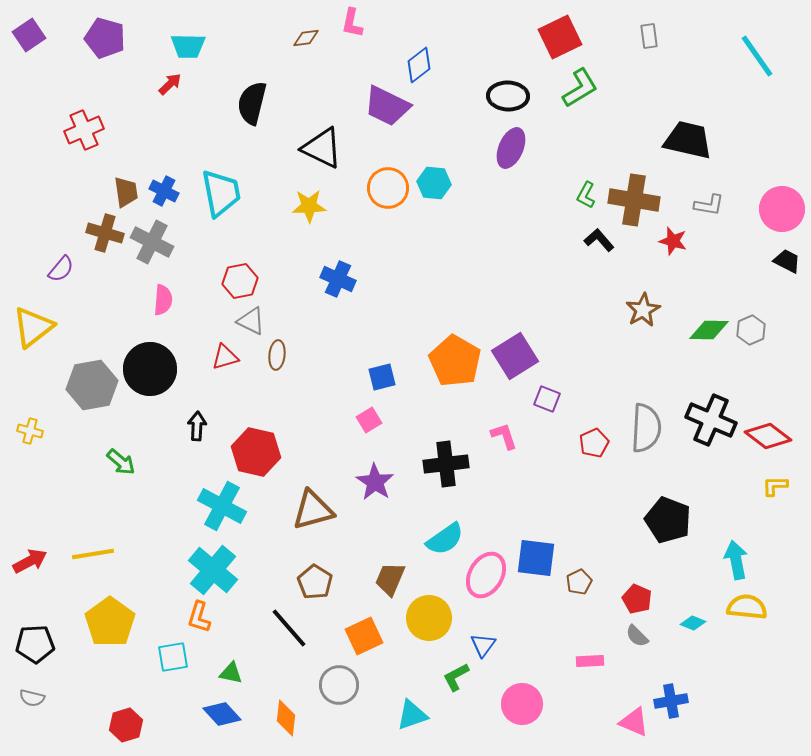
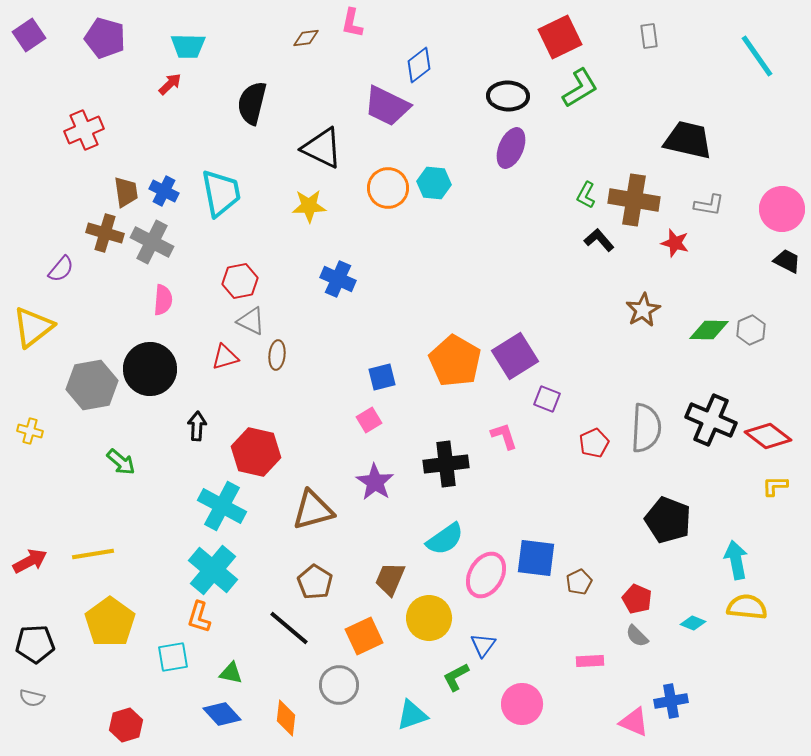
red star at (673, 241): moved 2 px right, 2 px down
black line at (289, 628): rotated 9 degrees counterclockwise
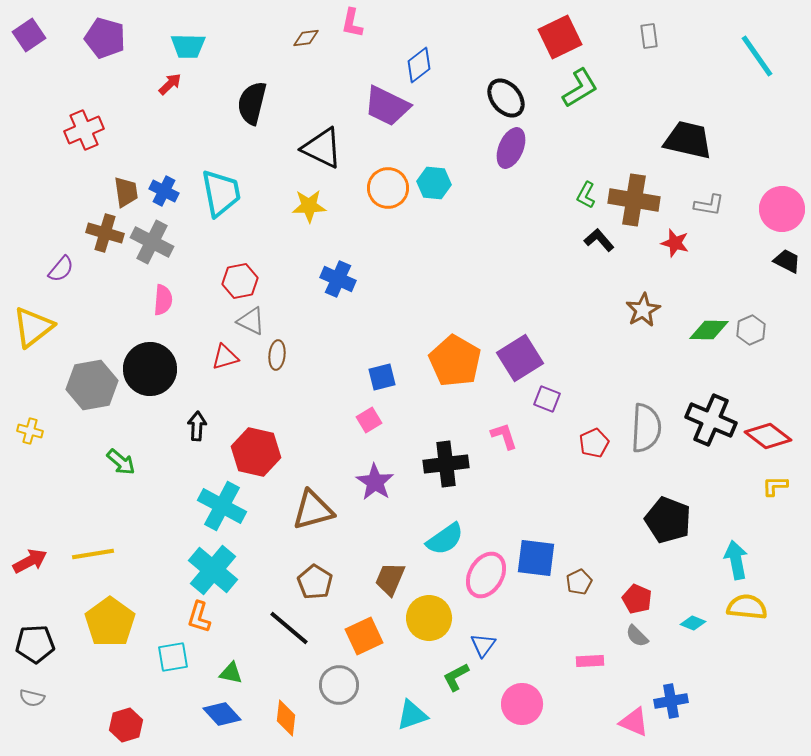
black ellipse at (508, 96): moved 2 px left, 2 px down; rotated 48 degrees clockwise
purple square at (515, 356): moved 5 px right, 2 px down
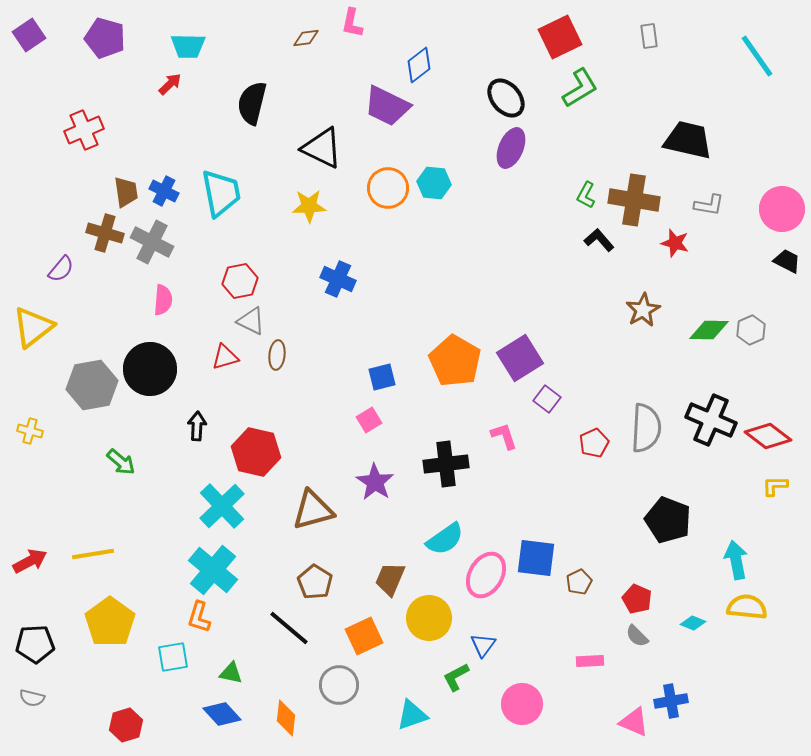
purple square at (547, 399): rotated 16 degrees clockwise
cyan cross at (222, 506): rotated 18 degrees clockwise
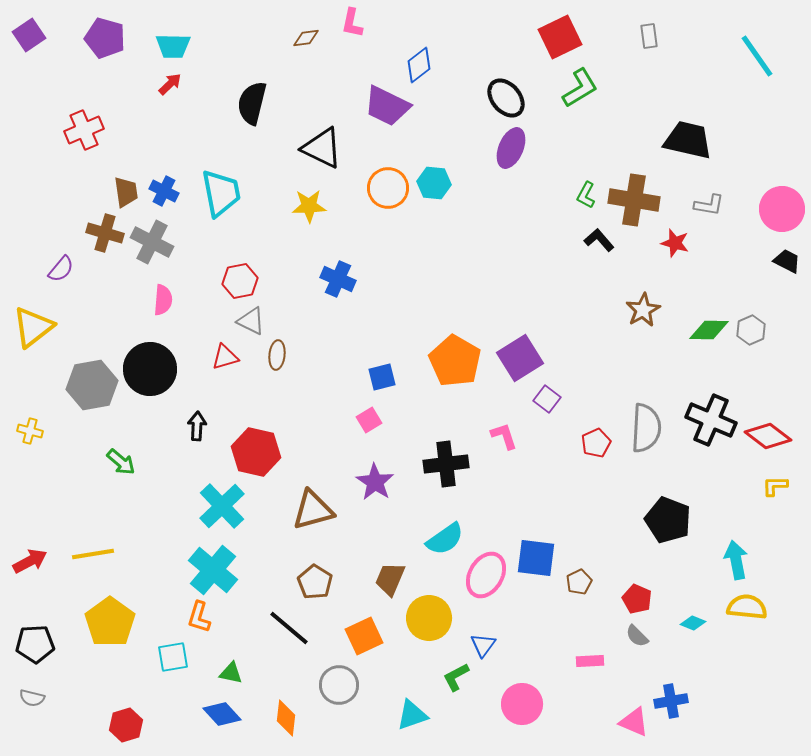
cyan trapezoid at (188, 46): moved 15 px left
red pentagon at (594, 443): moved 2 px right
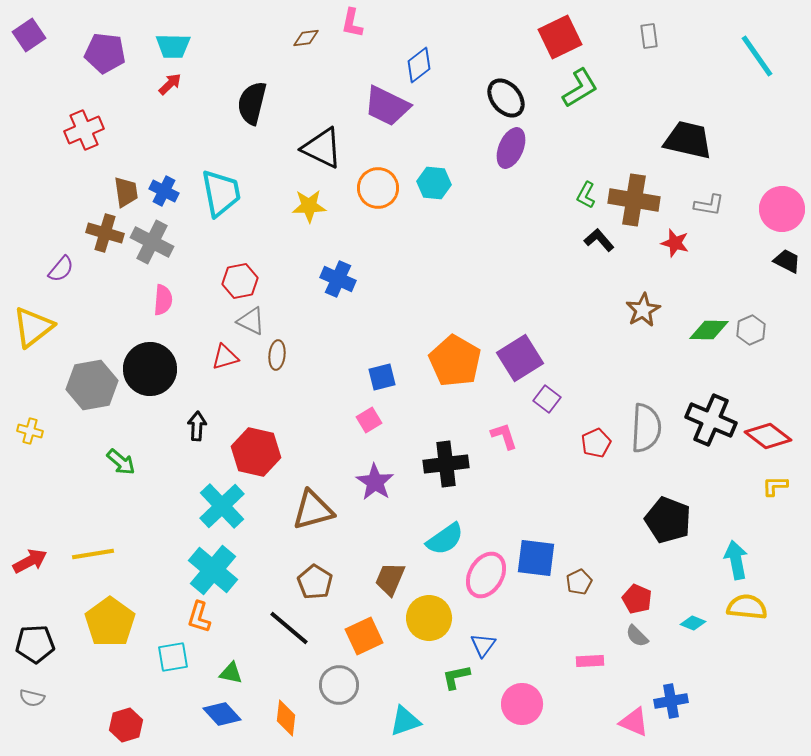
purple pentagon at (105, 38): moved 15 px down; rotated 9 degrees counterclockwise
orange circle at (388, 188): moved 10 px left
green L-shape at (456, 677): rotated 16 degrees clockwise
cyan triangle at (412, 715): moved 7 px left, 6 px down
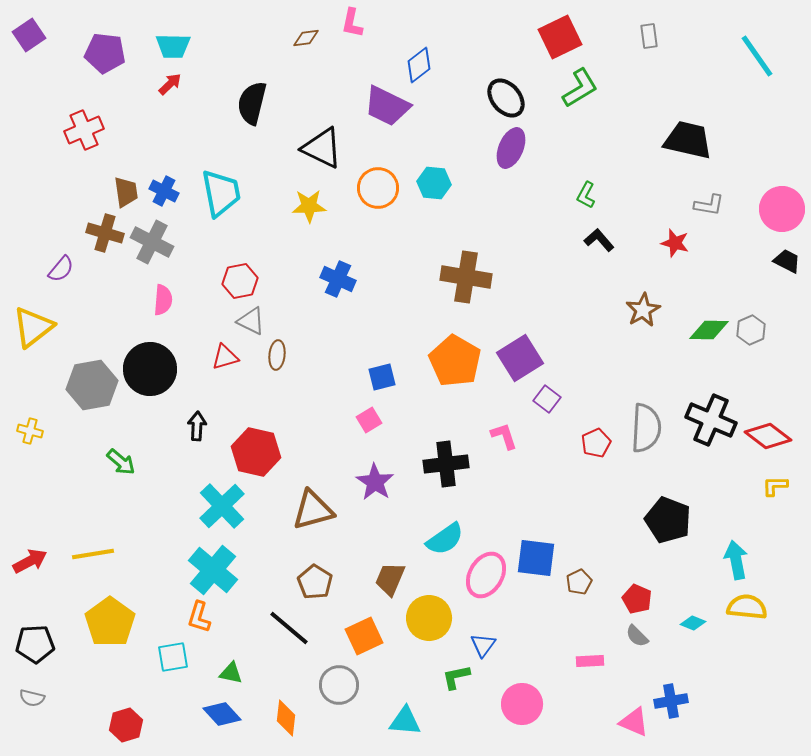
brown cross at (634, 200): moved 168 px left, 77 px down
cyan triangle at (405, 721): rotated 24 degrees clockwise
